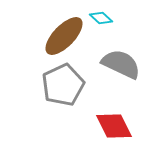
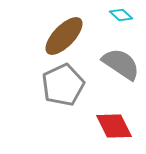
cyan diamond: moved 20 px right, 3 px up
gray semicircle: rotated 9 degrees clockwise
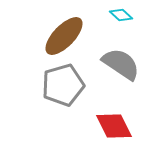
gray pentagon: rotated 9 degrees clockwise
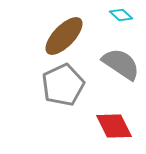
gray pentagon: rotated 9 degrees counterclockwise
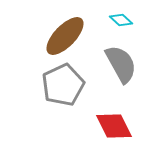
cyan diamond: moved 5 px down
brown ellipse: moved 1 px right
gray semicircle: rotated 27 degrees clockwise
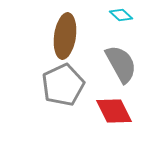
cyan diamond: moved 5 px up
brown ellipse: rotated 36 degrees counterclockwise
red diamond: moved 15 px up
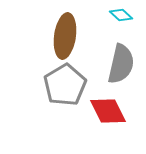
gray semicircle: rotated 42 degrees clockwise
gray pentagon: moved 2 px right; rotated 6 degrees counterclockwise
red diamond: moved 6 px left
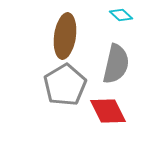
gray semicircle: moved 5 px left
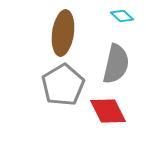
cyan diamond: moved 1 px right, 1 px down
brown ellipse: moved 2 px left, 3 px up
gray pentagon: moved 2 px left
